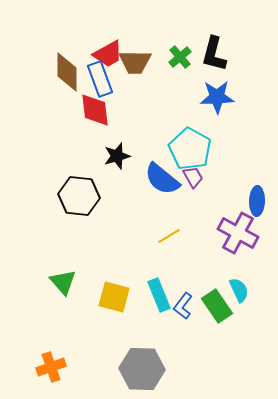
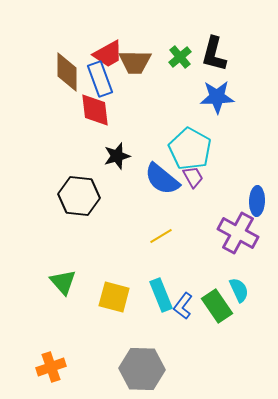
yellow line: moved 8 px left
cyan rectangle: moved 2 px right
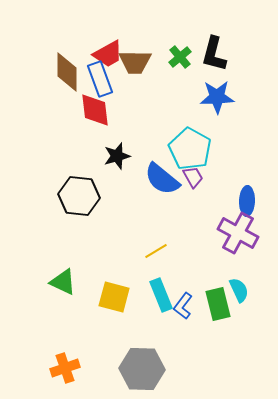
blue ellipse: moved 10 px left
yellow line: moved 5 px left, 15 px down
green triangle: rotated 24 degrees counterclockwise
green rectangle: moved 1 px right, 2 px up; rotated 20 degrees clockwise
orange cross: moved 14 px right, 1 px down
